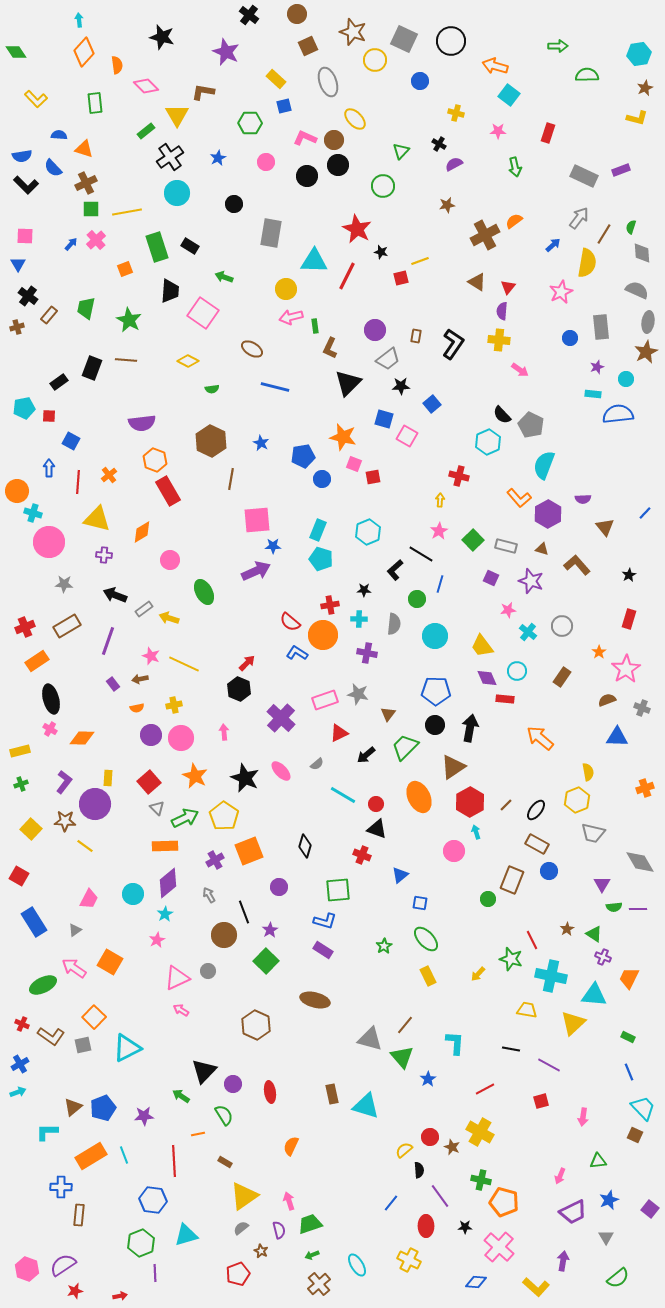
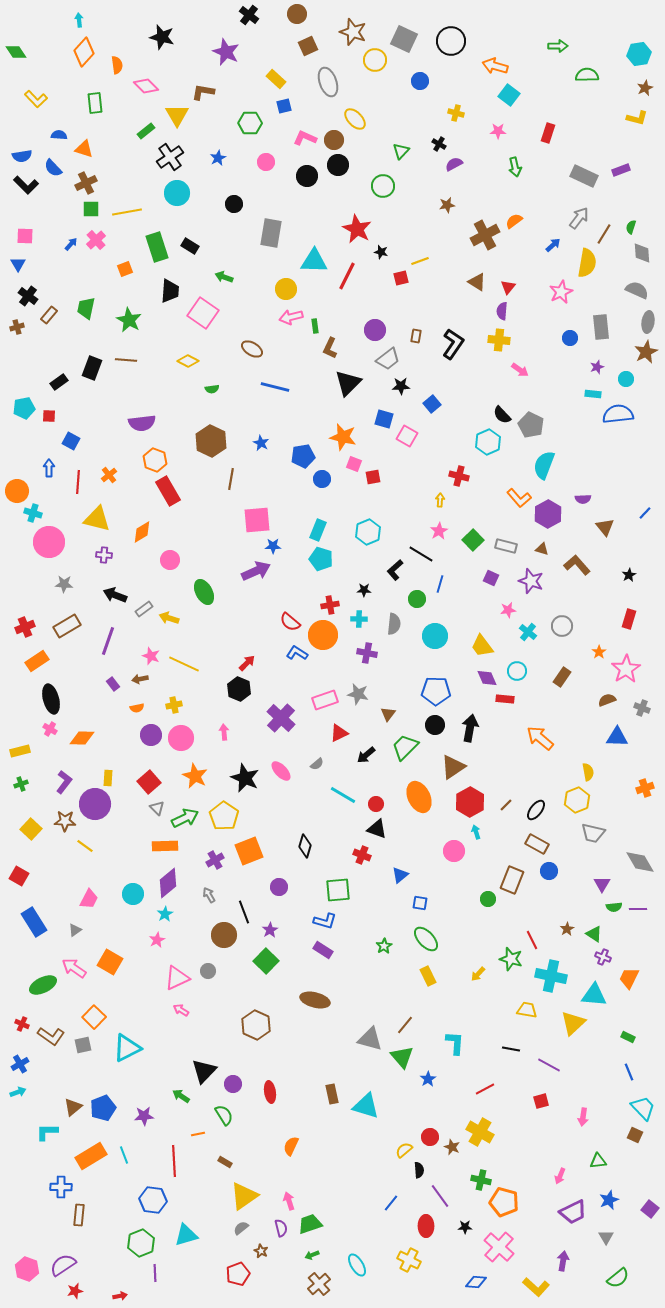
purple semicircle at (279, 1230): moved 2 px right, 2 px up
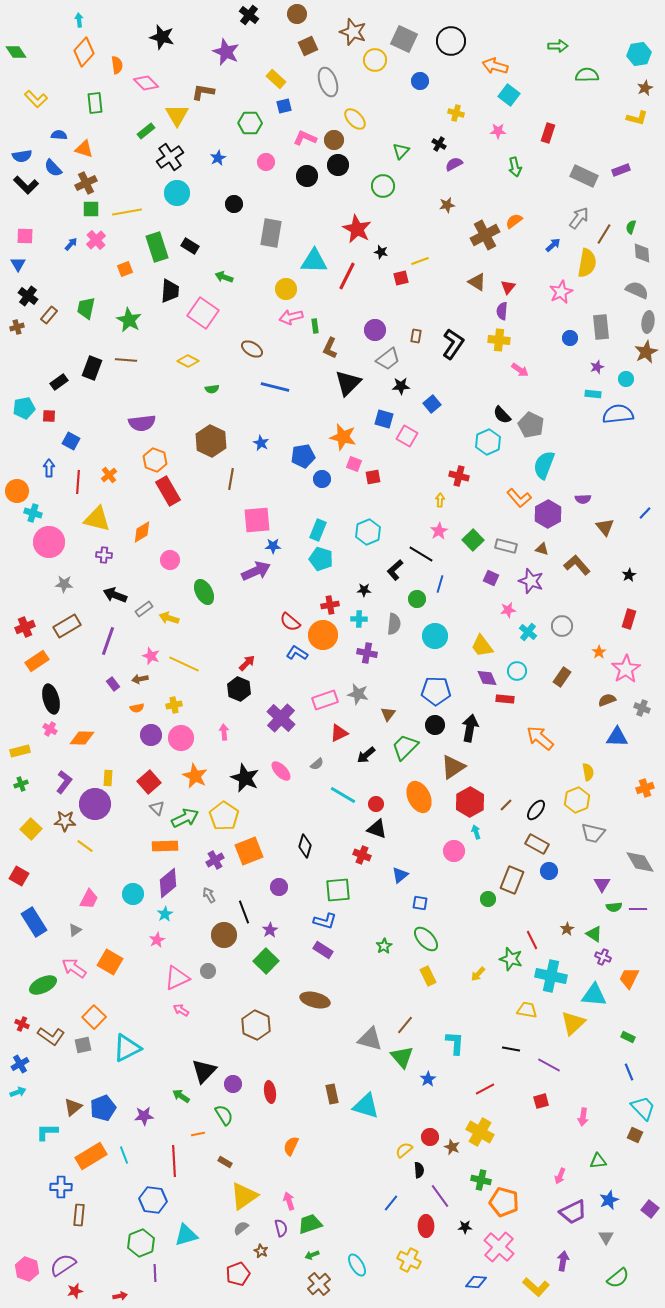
pink diamond at (146, 86): moved 3 px up
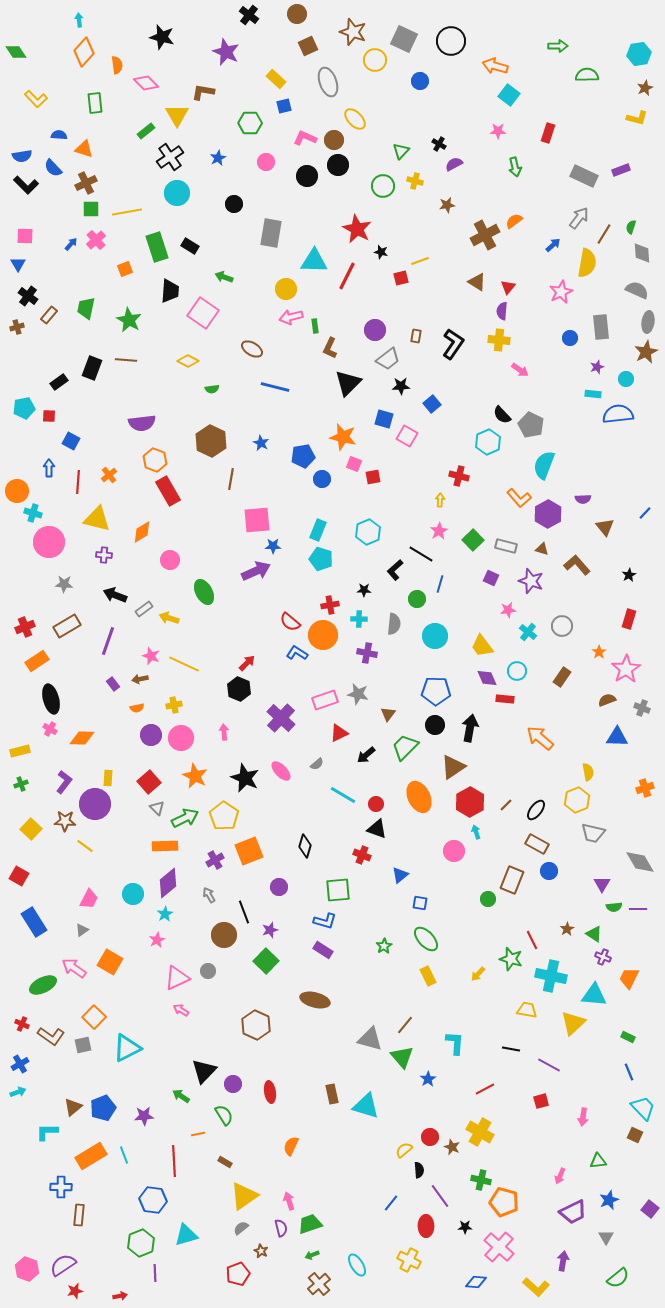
yellow cross at (456, 113): moved 41 px left, 68 px down
gray triangle at (75, 930): moved 7 px right
purple star at (270, 930): rotated 14 degrees clockwise
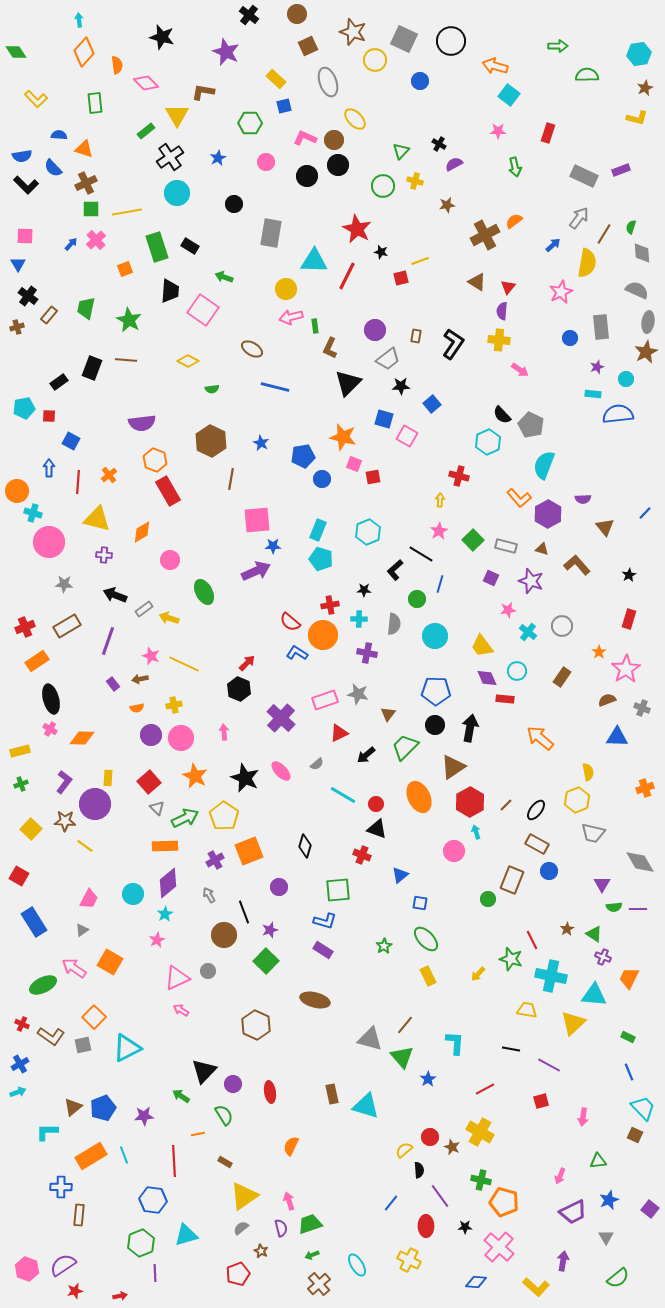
pink square at (203, 313): moved 3 px up
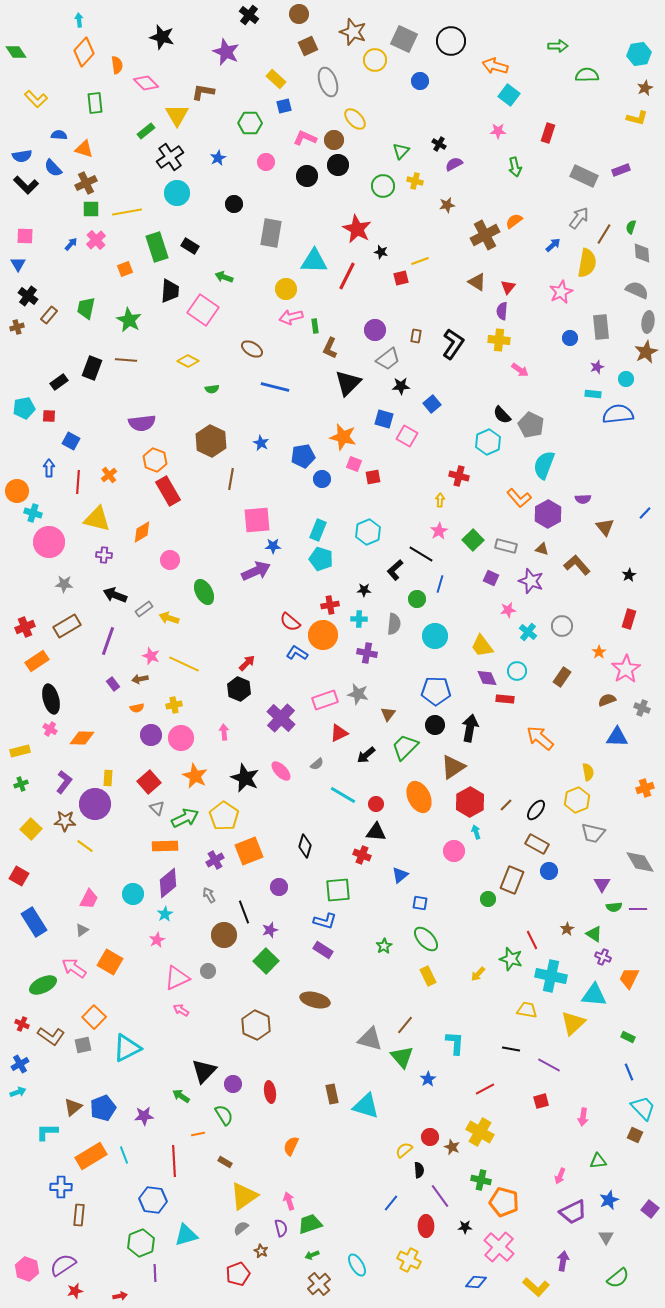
brown circle at (297, 14): moved 2 px right
black triangle at (377, 829): moved 1 px left, 3 px down; rotated 15 degrees counterclockwise
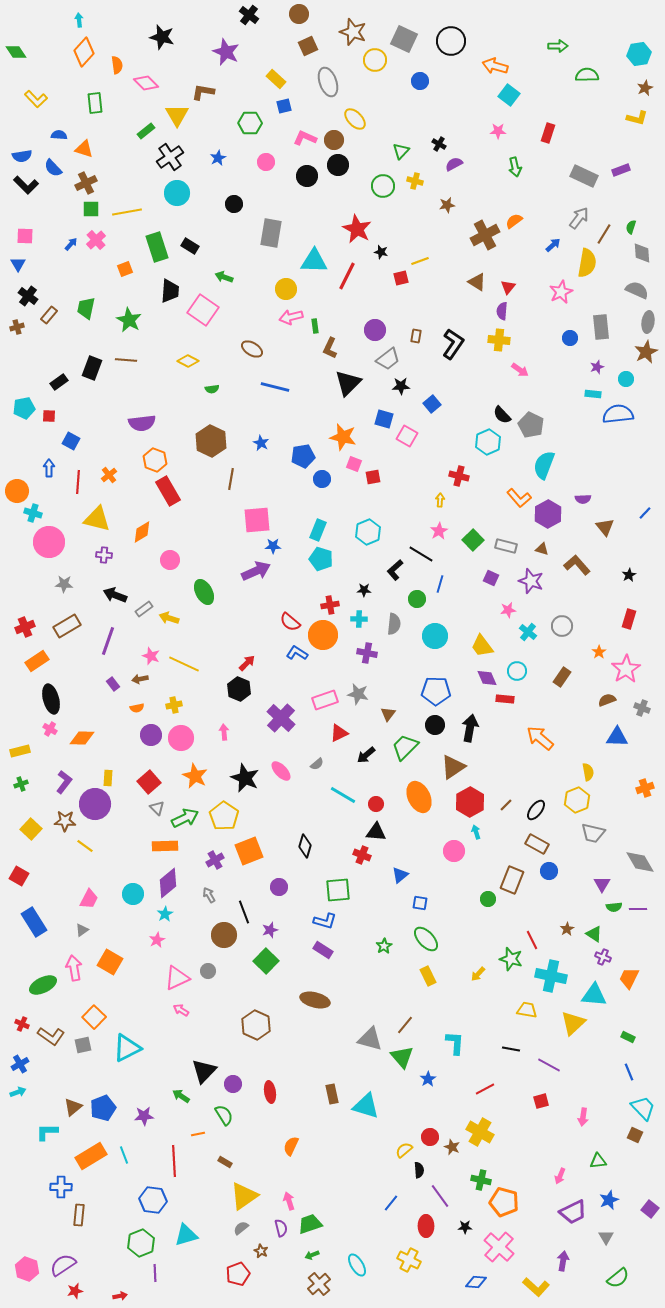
pink arrow at (74, 968): rotated 45 degrees clockwise
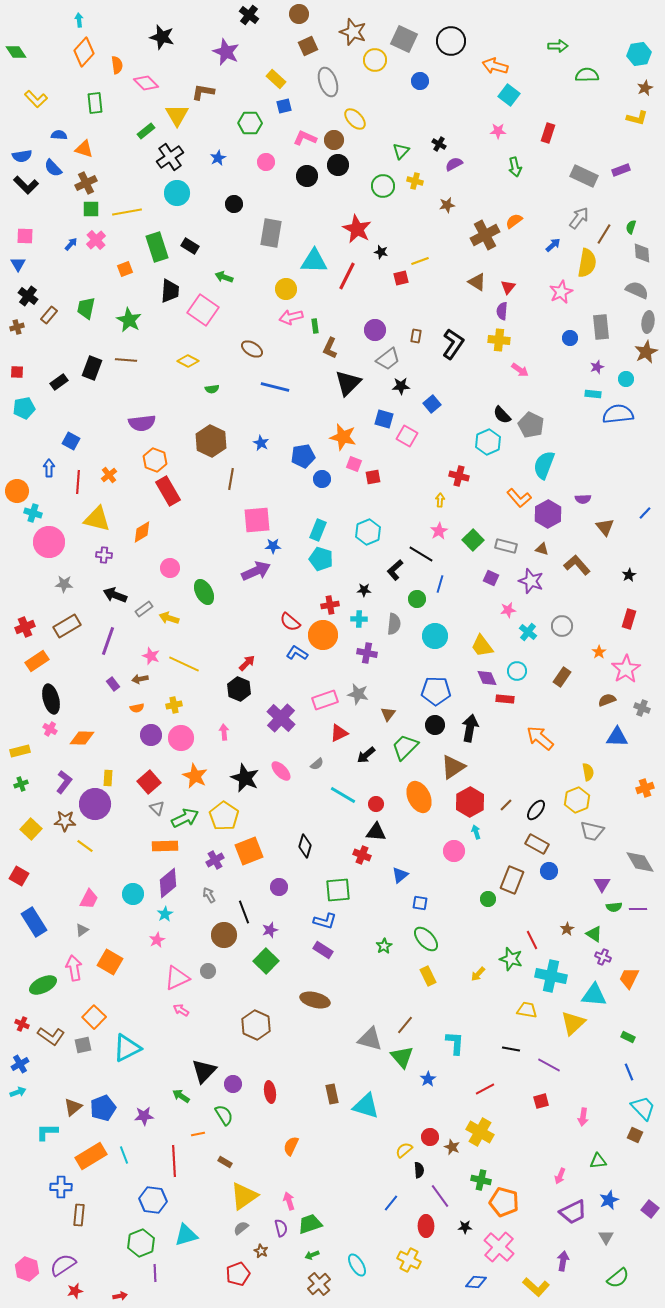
red square at (49, 416): moved 32 px left, 44 px up
pink circle at (170, 560): moved 8 px down
gray trapezoid at (593, 833): moved 1 px left, 2 px up
